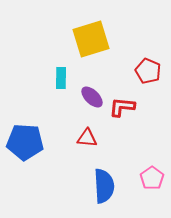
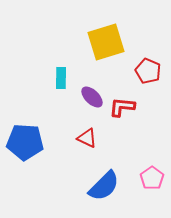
yellow square: moved 15 px right, 3 px down
red triangle: rotated 20 degrees clockwise
blue semicircle: rotated 48 degrees clockwise
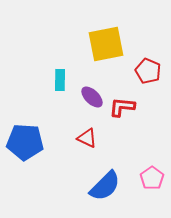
yellow square: moved 2 px down; rotated 6 degrees clockwise
cyan rectangle: moved 1 px left, 2 px down
blue semicircle: moved 1 px right
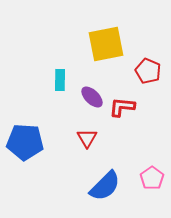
red triangle: rotated 35 degrees clockwise
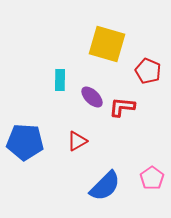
yellow square: moved 1 px right; rotated 27 degrees clockwise
red triangle: moved 10 px left, 3 px down; rotated 30 degrees clockwise
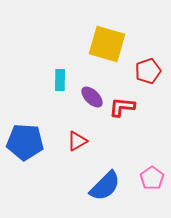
red pentagon: rotated 30 degrees clockwise
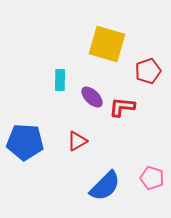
pink pentagon: rotated 20 degrees counterclockwise
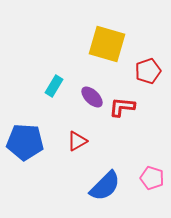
cyan rectangle: moved 6 px left, 6 px down; rotated 30 degrees clockwise
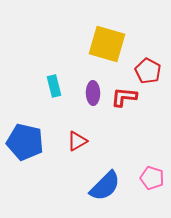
red pentagon: rotated 25 degrees counterclockwise
cyan rectangle: rotated 45 degrees counterclockwise
purple ellipse: moved 1 px right, 4 px up; rotated 45 degrees clockwise
red L-shape: moved 2 px right, 10 px up
blue pentagon: rotated 9 degrees clockwise
